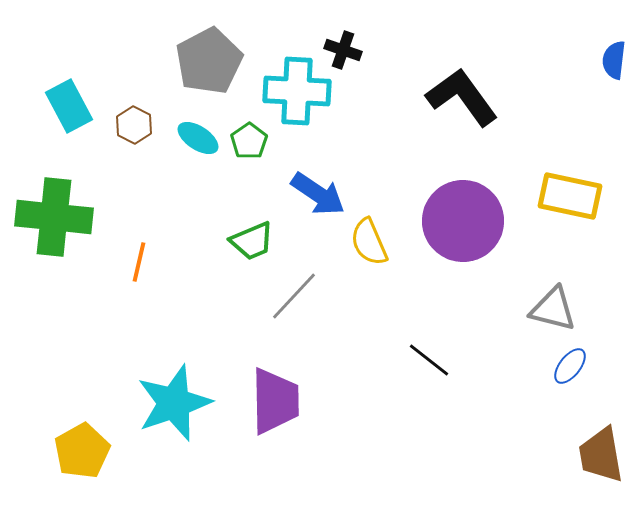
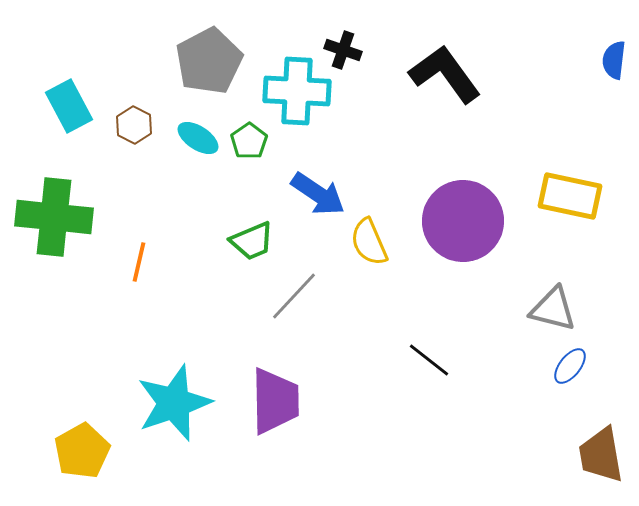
black L-shape: moved 17 px left, 23 px up
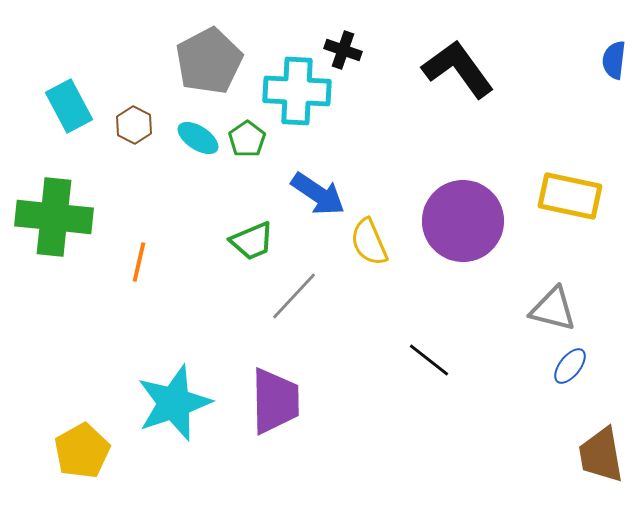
black L-shape: moved 13 px right, 5 px up
green pentagon: moved 2 px left, 2 px up
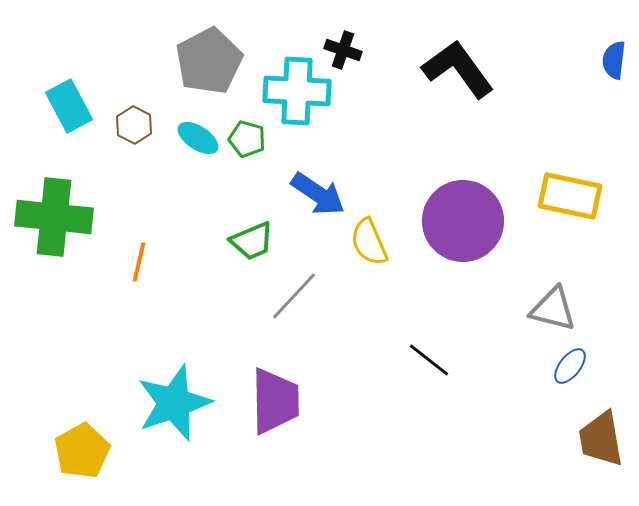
green pentagon: rotated 21 degrees counterclockwise
brown trapezoid: moved 16 px up
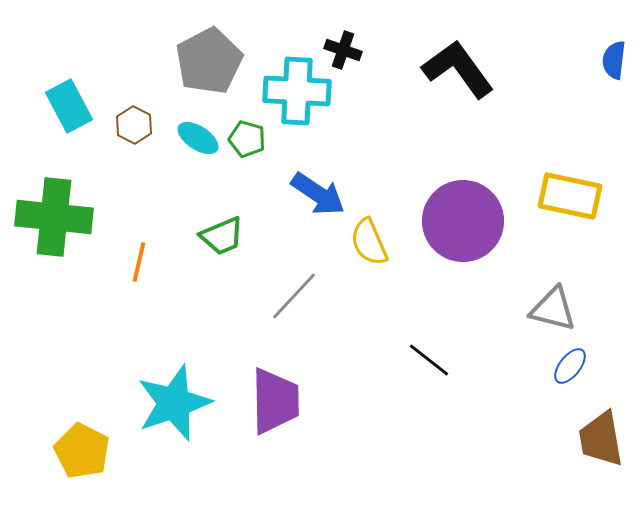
green trapezoid: moved 30 px left, 5 px up
yellow pentagon: rotated 16 degrees counterclockwise
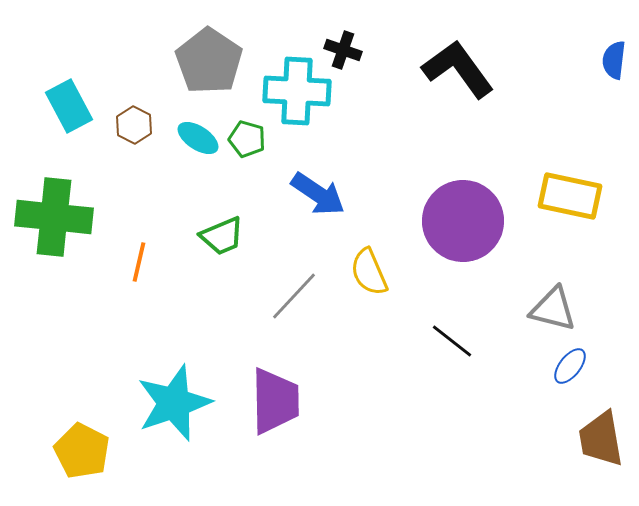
gray pentagon: rotated 10 degrees counterclockwise
yellow semicircle: moved 30 px down
black line: moved 23 px right, 19 px up
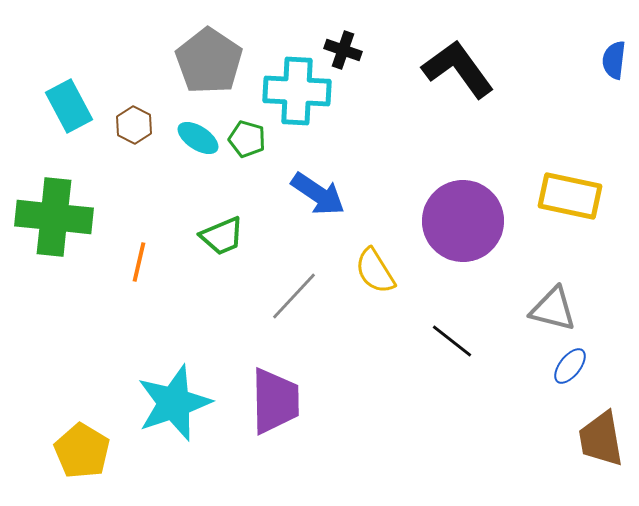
yellow semicircle: moved 6 px right, 1 px up; rotated 9 degrees counterclockwise
yellow pentagon: rotated 4 degrees clockwise
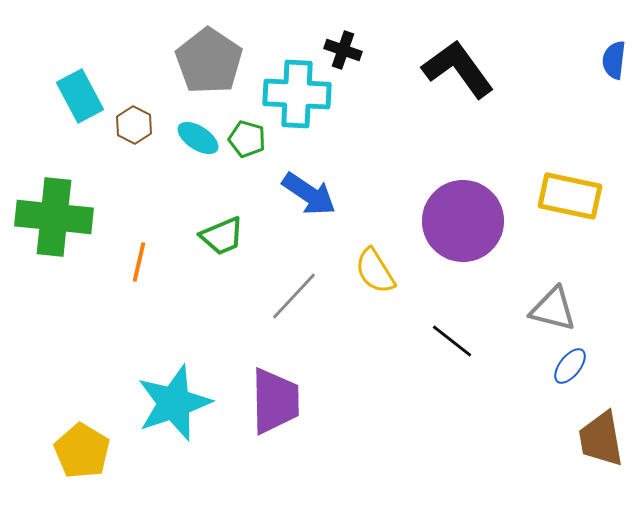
cyan cross: moved 3 px down
cyan rectangle: moved 11 px right, 10 px up
blue arrow: moved 9 px left
